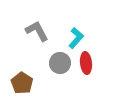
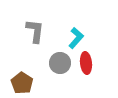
gray L-shape: moved 2 px left; rotated 35 degrees clockwise
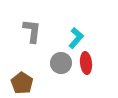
gray L-shape: moved 3 px left
gray circle: moved 1 px right
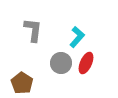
gray L-shape: moved 1 px right, 1 px up
cyan L-shape: moved 1 px right, 1 px up
red ellipse: rotated 30 degrees clockwise
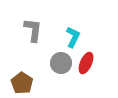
cyan L-shape: moved 4 px left; rotated 15 degrees counterclockwise
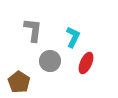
gray circle: moved 11 px left, 2 px up
brown pentagon: moved 3 px left, 1 px up
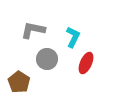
gray L-shape: rotated 85 degrees counterclockwise
gray circle: moved 3 px left, 2 px up
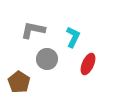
red ellipse: moved 2 px right, 1 px down
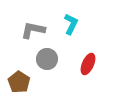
cyan L-shape: moved 2 px left, 13 px up
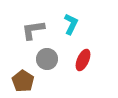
gray L-shape: rotated 20 degrees counterclockwise
red ellipse: moved 5 px left, 4 px up
brown pentagon: moved 4 px right, 1 px up
